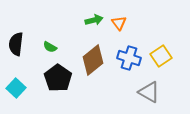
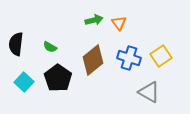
cyan square: moved 8 px right, 6 px up
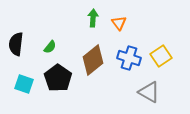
green arrow: moved 1 px left, 2 px up; rotated 72 degrees counterclockwise
green semicircle: rotated 80 degrees counterclockwise
cyan square: moved 2 px down; rotated 24 degrees counterclockwise
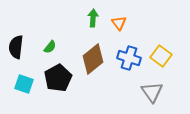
black semicircle: moved 3 px down
yellow square: rotated 20 degrees counterclockwise
brown diamond: moved 1 px up
black pentagon: rotated 8 degrees clockwise
gray triangle: moved 3 px right; rotated 25 degrees clockwise
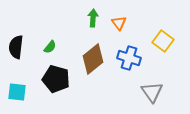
yellow square: moved 2 px right, 15 px up
black pentagon: moved 2 px left, 1 px down; rotated 28 degrees counterclockwise
cyan square: moved 7 px left, 8 px down; rotated 12 degrees counterclockwise
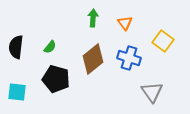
orange triangle: moved 6 px right
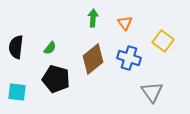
green semicircle: moved 1 px down
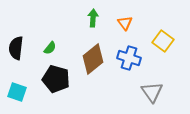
black semicircle: moved 1 px down
cyan square: rotated 12 degrees clockwise
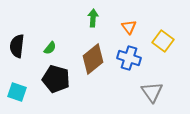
orange triangle: moved 4 px right, 4 px down
black semicircle: moved 1 px right, 2 px up
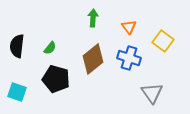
gray triangle: moved 1 px down
